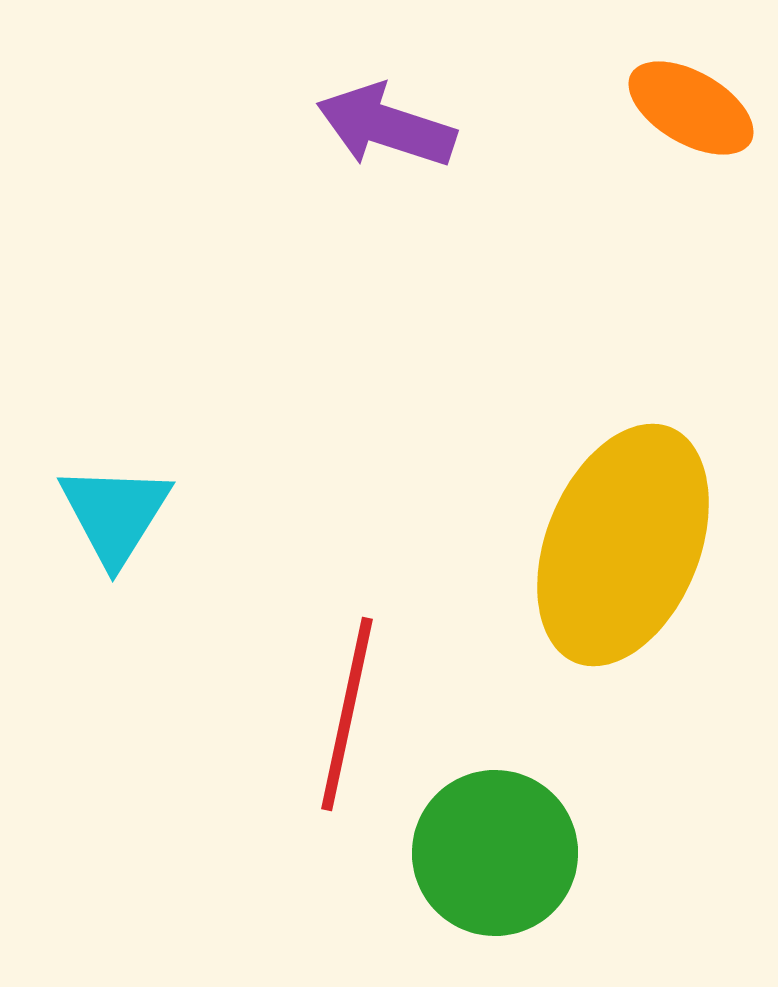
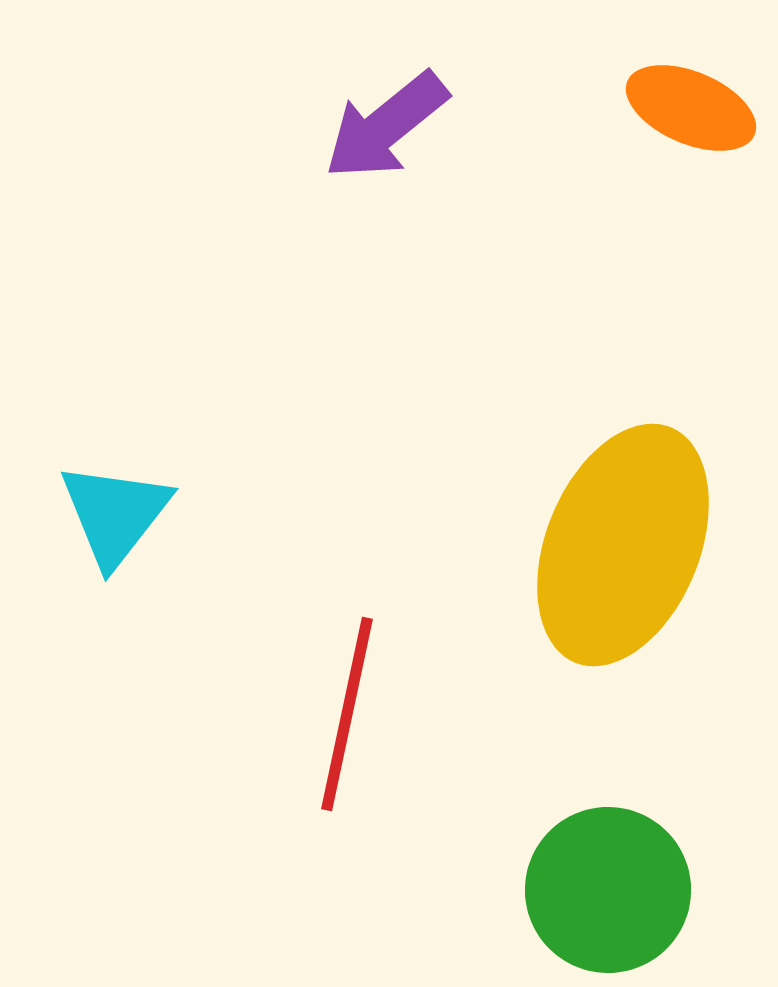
orange ellipse: rotated 7 degrees counterclockwise
purple arrow: rotated 57 degrees counterclockwise
cyan triangle: rotated 6 degrees clockwise
green circle: moved 113 px right, 37 px down
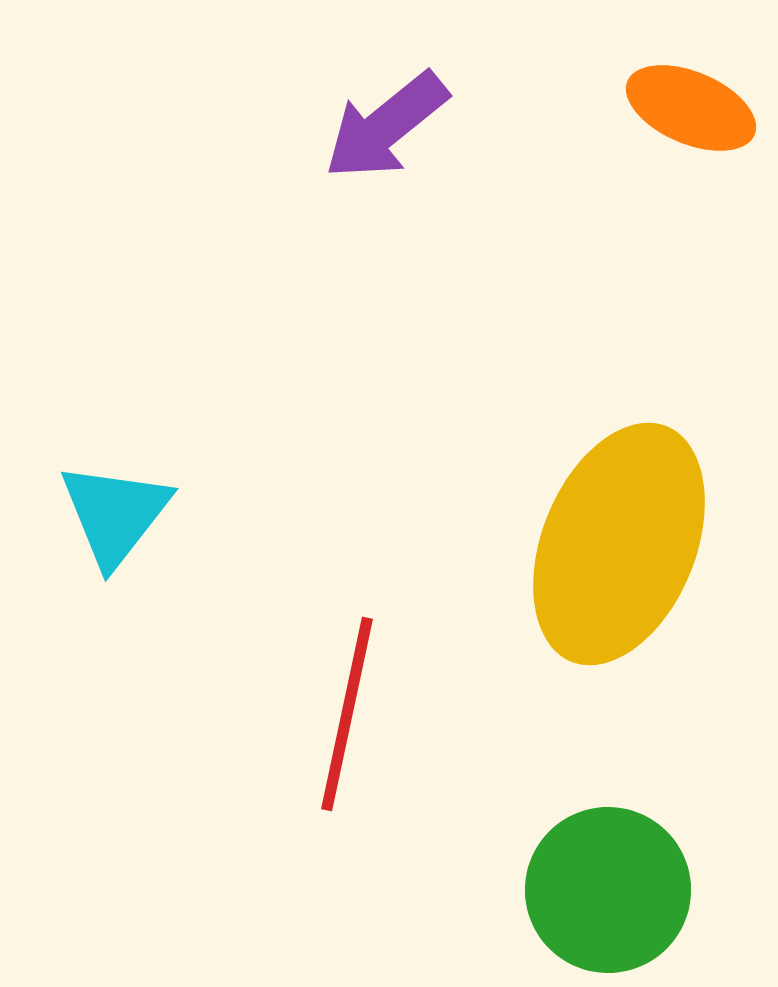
yellow ellipse: moved 4 px left, 1 px up
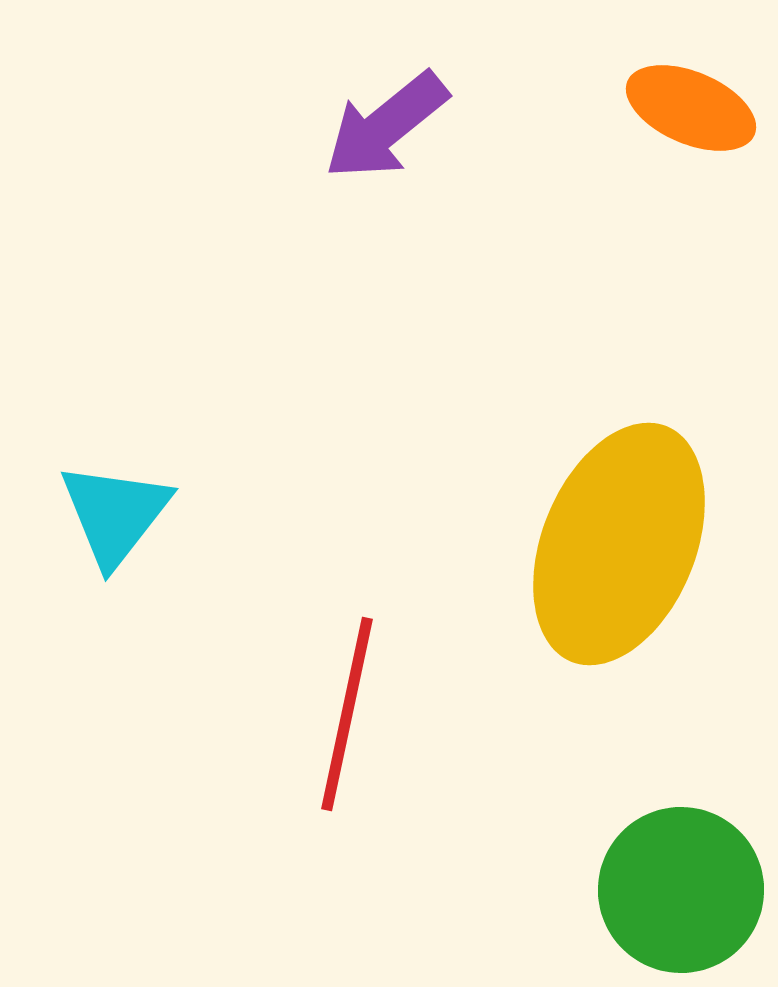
green circle: moved 73 px right
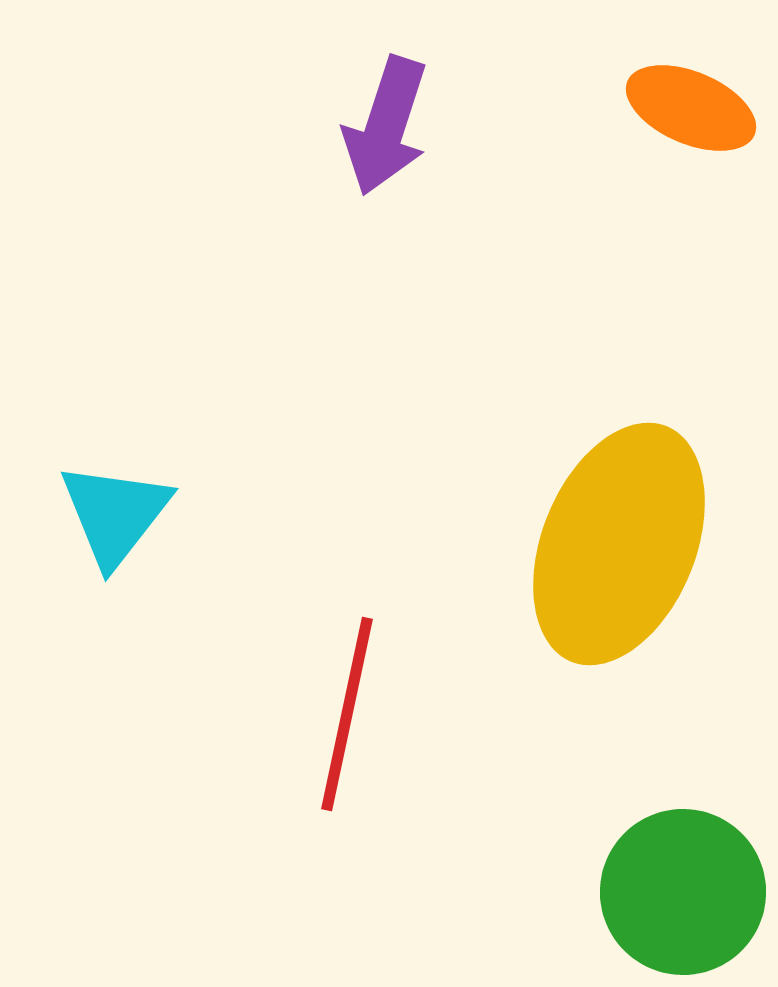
purple arrow: rotated 33 degrees counterclockwise
green circle: moved 2 px right, 2 px down
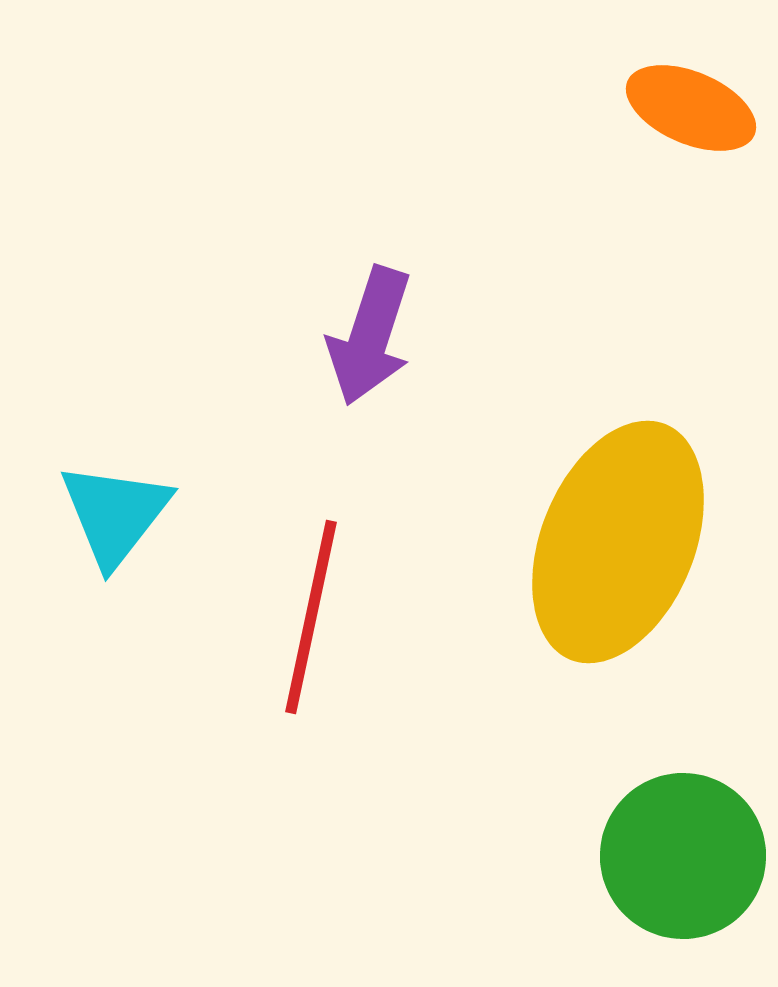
purple arrow: moved 16 px left, 210 px down
yellow ellipse: moved 1 px left, 2 px up
red line: moved 36 px left, 97 px up
green circle: moved 36 px up
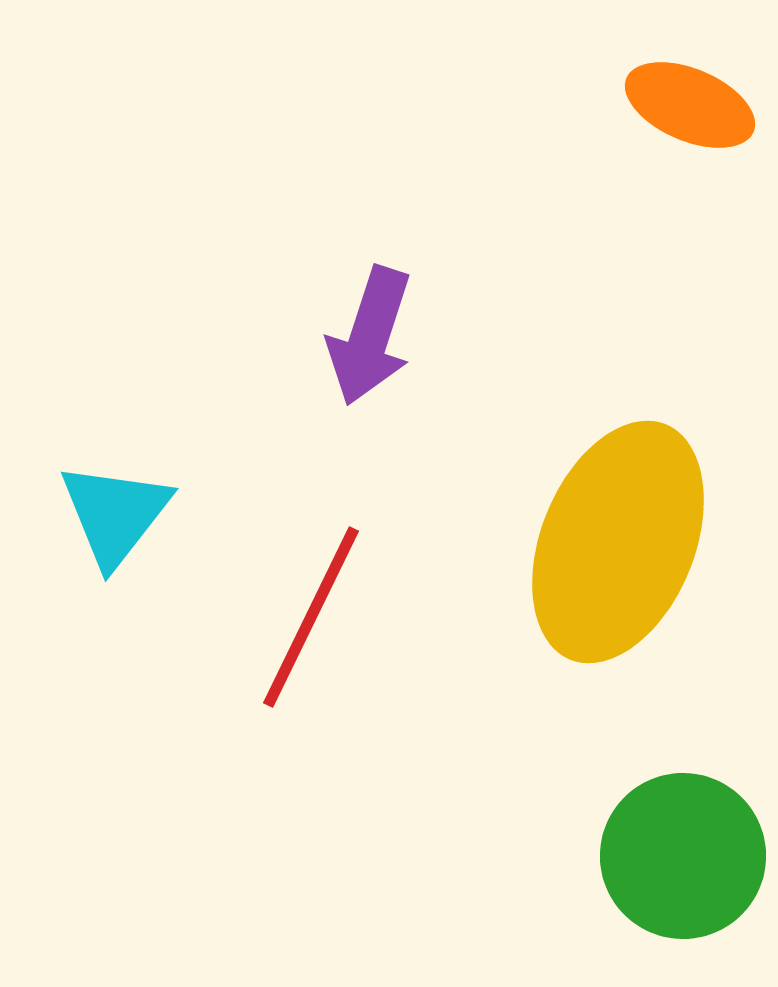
orange ellipse: moved 1 px left, 3 px up
red line: rotated 14 degrees clockwise
